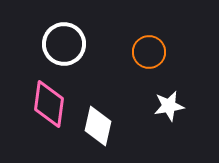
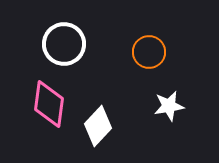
white diamond: rotated 30 degrees clockwise
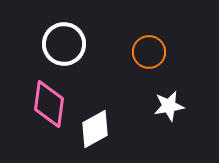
white diamond: moved 3 px left, 3 px down; rotated 18 degrees clockwise
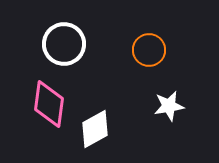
orange circle: moved 2 px up
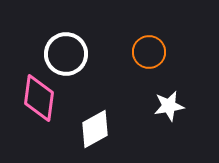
white circle: moved 2 px right, 10 px down
orange circle: moved 2 px down
pink diamond: moved 10 px left, 6 px up
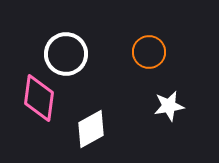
white diamond: moved 4 px left
